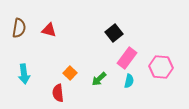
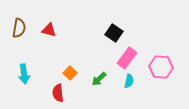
black square: rotated 18 degrees counterclockwise
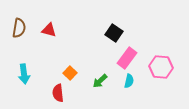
green arrow: moved 1 px right, 2 px down
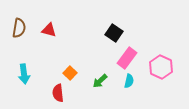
pink hexagon: rotated 20 degrees clockwise
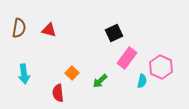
black square: rotated 30 degrees clockwise
orange square: moved 2 px right
cyan semicircle: moved 13 px right
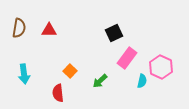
red triangle: rotated 14 degrees counterclockwise
orange square: moved 2 px left, 2 px up
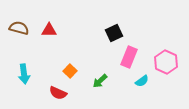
brown semicircle: rotated 84 degrees counterclockwise
pink rectangle: moved 2 px right, 1 px up; rotated 15 degrees counterclockwise
pink hexagon: moved 5 px right, 5 px up
cyan semicircle: rotated 40 degrees clockwise
red semicircle: rotated 60 degrees counterclockwise
